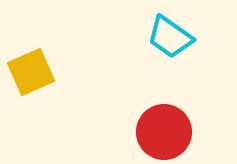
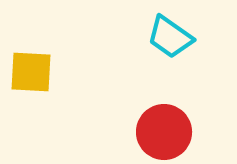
yellow square: rotated 27 degrees clockwise
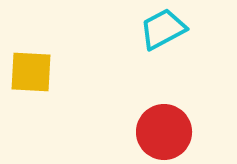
cyan trapezoid: moved 7 px left, 8 px up; rotated 117 degrees clockwise
